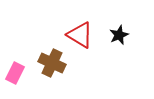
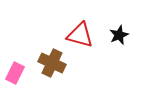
red triangle: rotated 16 degrees counterclockwise
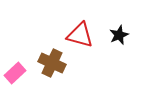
pink rectangle: rotated 20 degrees clockwise
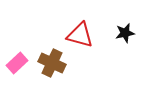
black star: moved 6 px right, 2 px up; rotated 12 degrees clockwise
pink rectangle: moved 2 px right, 10 px up
